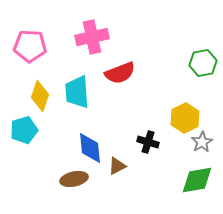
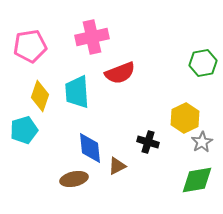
pink pentagon: rotated 12 degrees counterclockwise
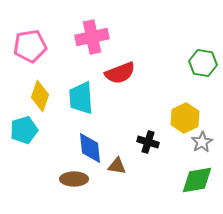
green hexagon: rotated 20 degrees clockwise
cyan trapezoid: moved 4 px right, 6 px down
brown triangle: rotated 36 degrees clockwise
brown ellipse: rotated 12 degrees clockwise
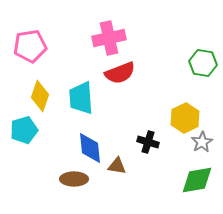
pink cross: moved 17 px right, 1 px down
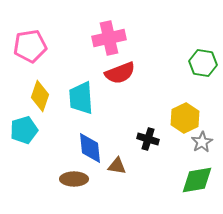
black cross: moved 3 px up
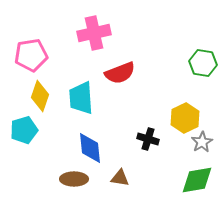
pink cross: moved 15 px left, 5 px up
pink pentagon: moved 1 px right, 9 px down
brown triangle: moved 3 px right, 12 px down
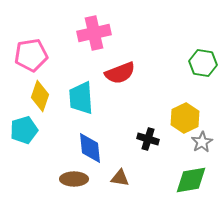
green diamond: moved 6 px left
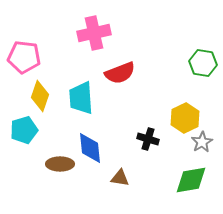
pink pentagon: moved 7 px left, 2 px down; rotated 16 degrees clockwise
brown ellipse: moved 14 px left, 15 px up
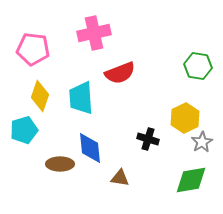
pink pentagon: moved 9 px right, 8 px up
green hexagon: moved 5 px left, 3 px down
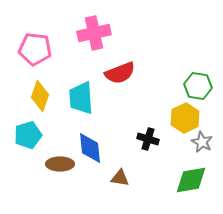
pink pentagon: moved 2 px right
green hexagon: moved 20 px down
cyan pentagon: moved 4 px right, 5 px down
gray star: rotated 15 degrees counterclockwise
